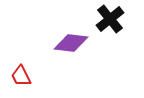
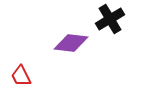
black cross: rotated 8 degrees clockwise
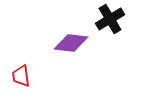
red trapezoid: rotated 20 degrees clockwise
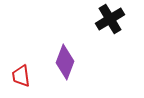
purple diamond: moved 6 px left, 19 px down; rotated 76 degrees counterclockwise
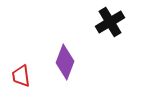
black cross: moved 3 px down
